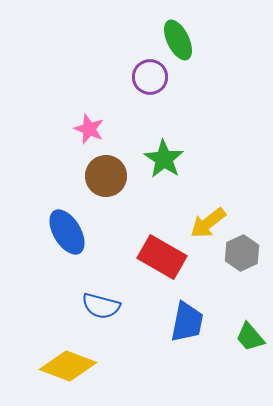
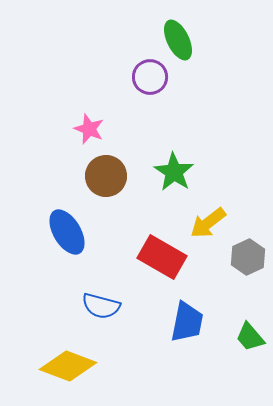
green star: moved 10 px right, 13 px down
gray hexagon: moved 6 px right, 4 px down
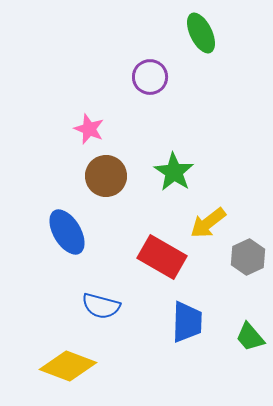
green ellipse: moved 23 px right, 7 px up
blue trapezoid: rotated 9 degrees counterclockwise
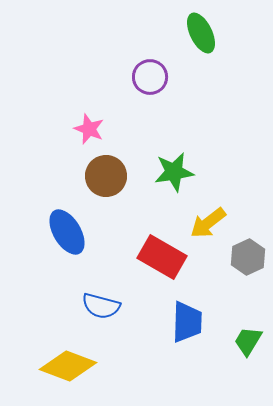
green star: rotated 30 degrees clockwise
green trapezoid: moved 2 px left, 4 px down; rotated 72 degrees clockwise
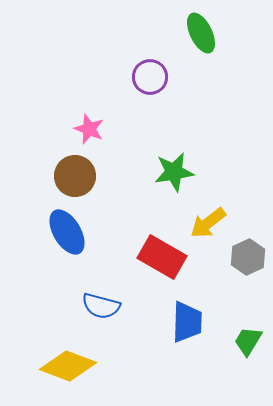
brown circle: moved 31 px left
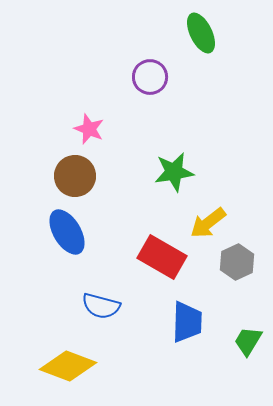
gray hexagon: moved 11 px left, 5 px down
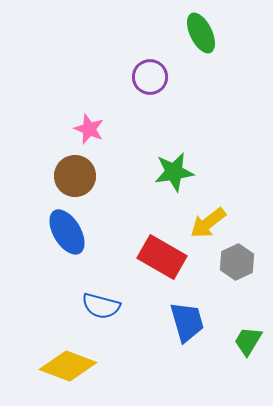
blue trapezoid: rotated 18 degrees counterclockwise
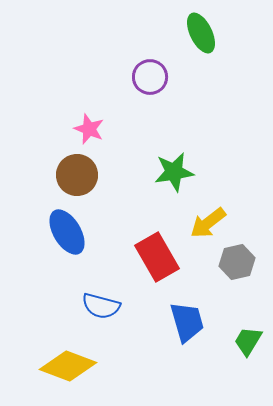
brown circle: moved 2 px right, 1 px up
red rectangle: moved 5 px left; rotated 30 degrees clockwise
gray hexagon: rotated 12 degrees clockwise
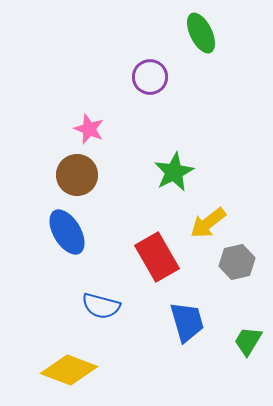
green star: rotated 18 degrees counterclockwise
yellow diamond: moved 1 px right, 4 px down
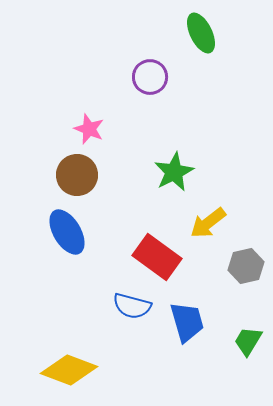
red rectangle: rotated 24 degrees counterclockwise
gray hexagon: moved 9 px right, 4 px down
blue semicircle: moved 31 px right
